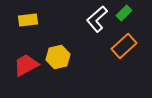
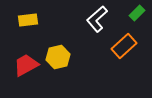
green rectangle: moved 13 px right
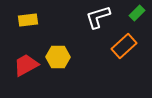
white L-shape: moved 1 px right, 2 px up; rotated 24 degrees clockwise
yellow hexagon: rotated 15 degrees clockwise
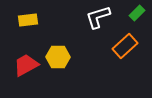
orange rectangle: moved 1 px right
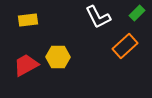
white L-shape: rotated 100 degrees counterclockwise
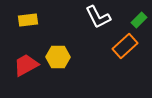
green rectangle: moved 2 px right, 7 px down
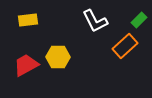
white L-shape: moved 3 px left, 4 px down
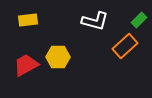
white L-shape: rotated 48 degrees counterclockwise
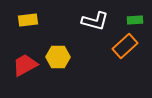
green rectangle: moved 4 px left; rotated 42 degrees clockwise
red trapezoid: moved 1 px left
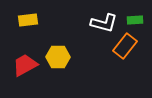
white L-shape: moved 9 px right, 2 px down
orange rectangle: rotated 10 degrees counterclockwise
